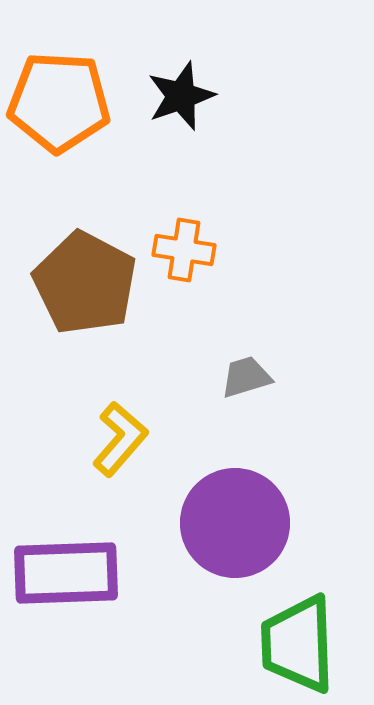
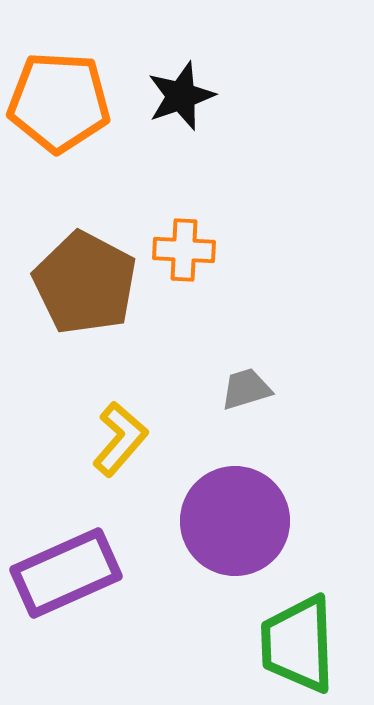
orange cross: rotated 6 degrees counterclockwise
gray trapezoid: moved 12 px down
purple circle: moved 2 px up
purple rectangle: rotated 22 degrees counterclockwise
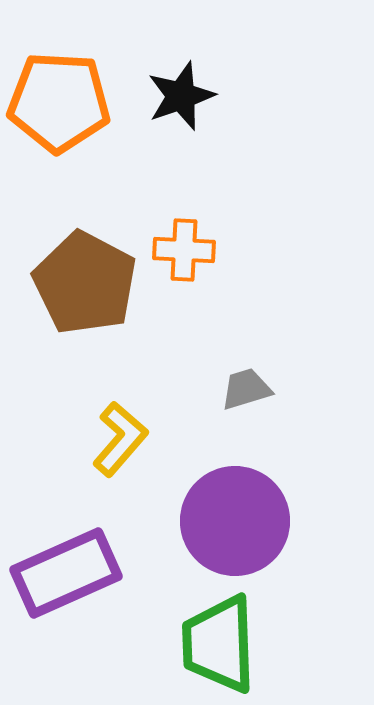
green trapezoid: moved 79 px left
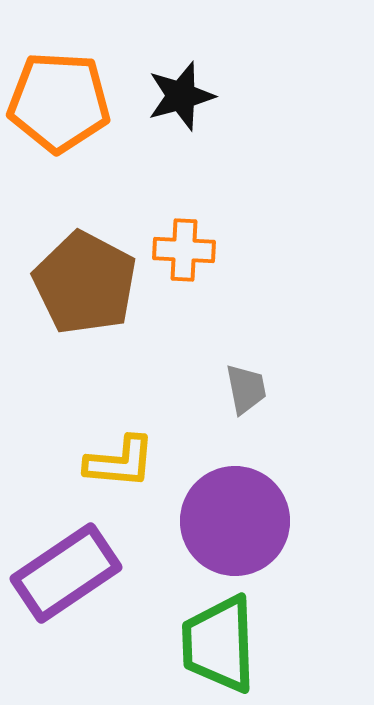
black star: rotated 4 degrees clockwise
gray trapezoid: rotated 96 degrees clockwise
yellow L-shape: moved 23 px down; rotated 54 degrees clockwise
purple rectangle: rotated 10 degrees counterclockwise
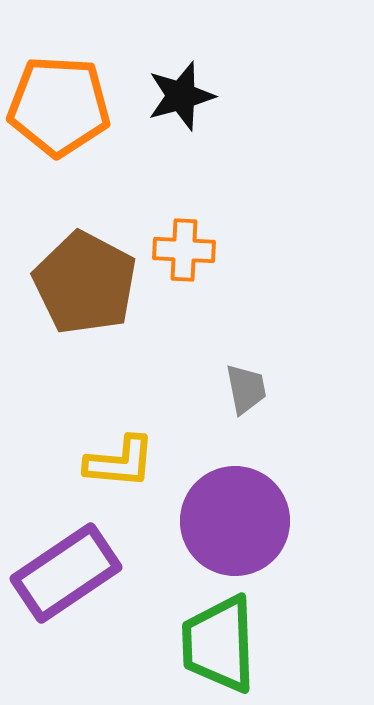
orange pentagon: moved 4 px down
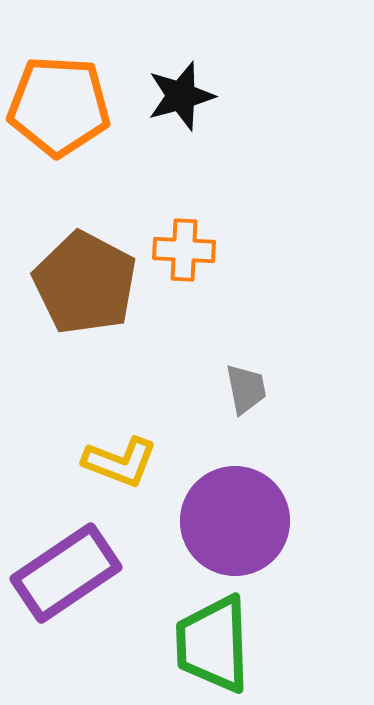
yellow L-shape: rotated 16 degrees clockwise
green trapezoid: moved 6 px left
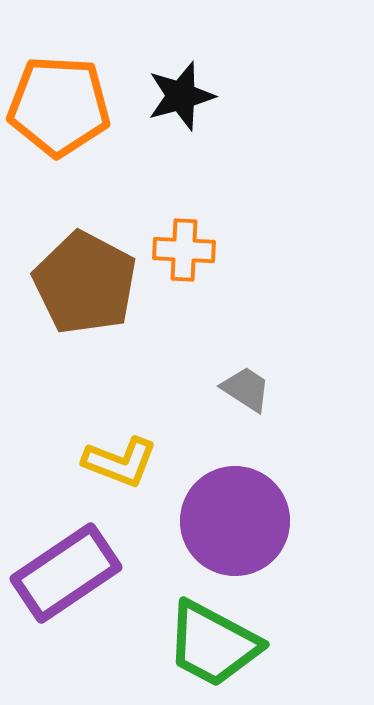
gray trapezoid: rotated 46 degrees counterclockwise
green trapezoid: rotated 60 degrees counterclockwise
